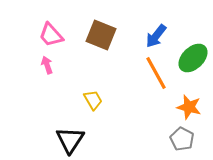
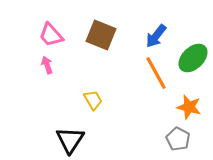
gray pentagon: moved 4 px left
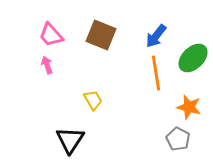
orange line: rotated 20 degrees clockwise
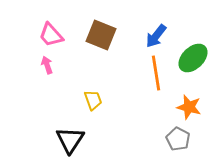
yellow trapezoid: rotated 10 degrees clockwise
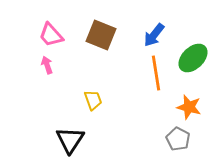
blue arrow: moved 2 px left, 1 px up
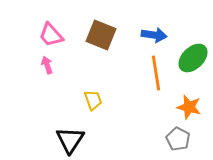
blue arrow: rotated 120 degrees counterclockwise
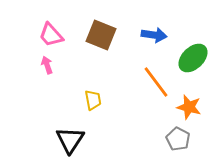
orange line: moved 9 px down; rotated 28 degrees counterclockwise
yellow trapezoid: rotated 10 degrees clockwise
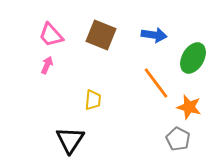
green ellipse: rotated 16 degrees counterclockwise
pink arrow: rotated 42 degrees clockwise
orange line: moved 1 px down
yellow trapezoid: rotated 15 degrees clockwise
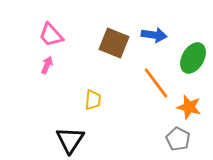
brown square: moved 13 px right, 8 px down
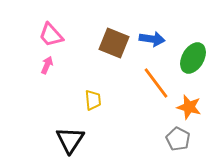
blue arrow: moved 2 px left, 4 px down
yellow trapezoid: rotated 10 degrees counterclockwise
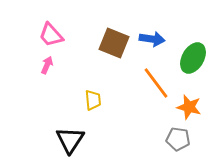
gray pentagon: rotated 20 degrees counterclockwise
